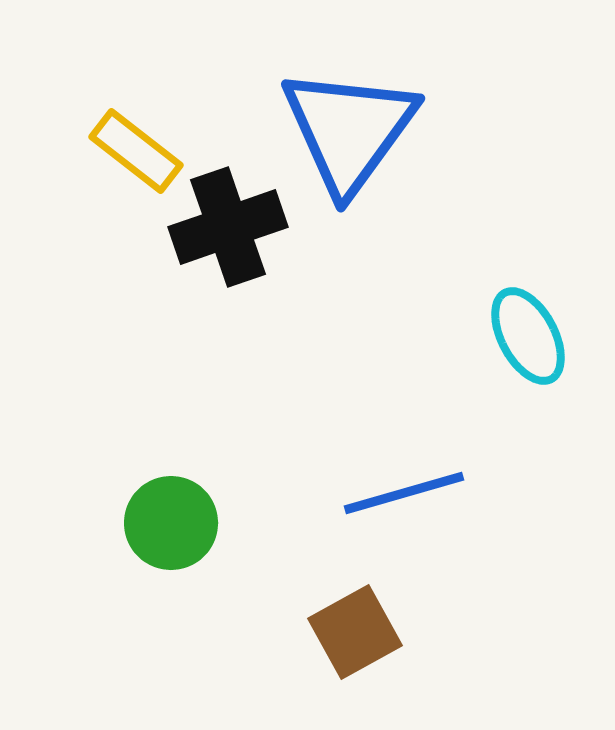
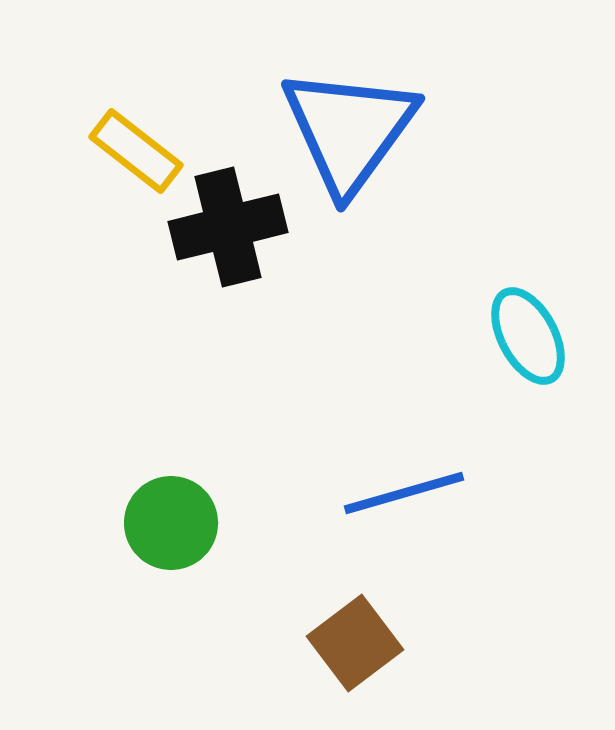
black cross: rotated 5 degrees clockwise
brown square: moved 11 px down; rotated 8 degrees counterclockwise
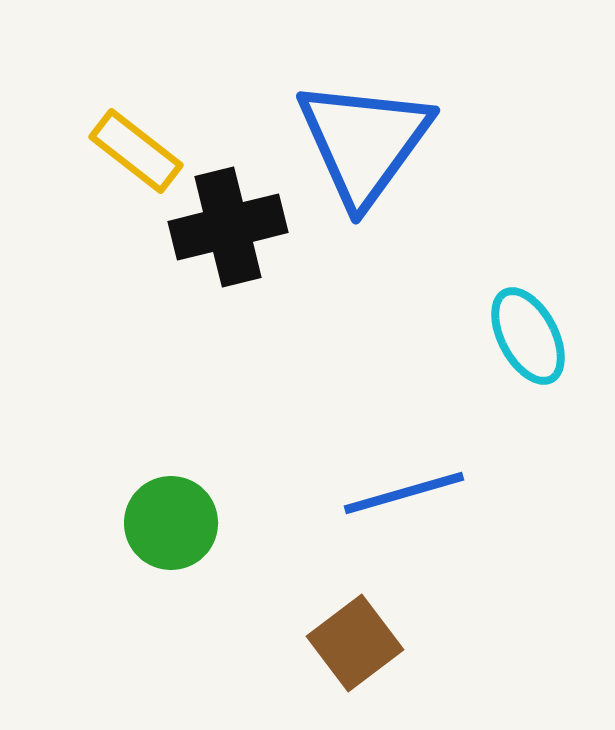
blue triangle: moved 15 px right, 12 px down
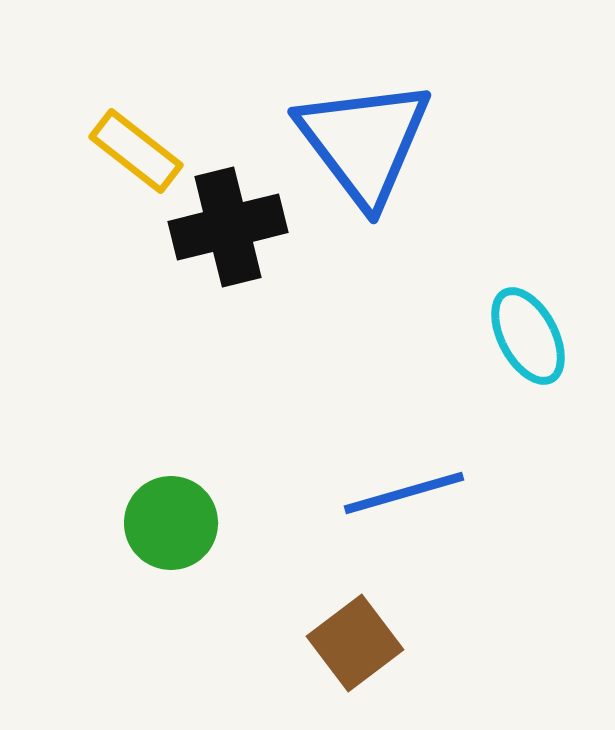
blue triangle: rotated 13 degrees counterclockwise
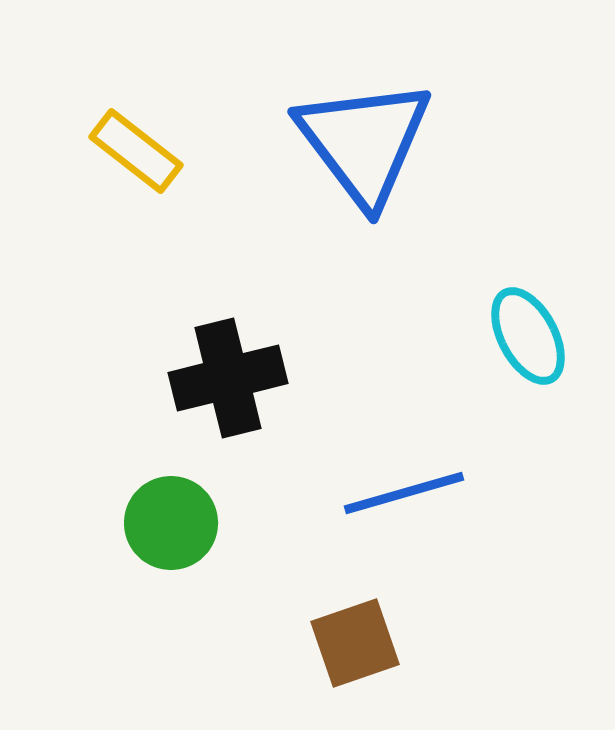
black cross: moved 151 px down
brown square: rotated 18 degrees clockwise
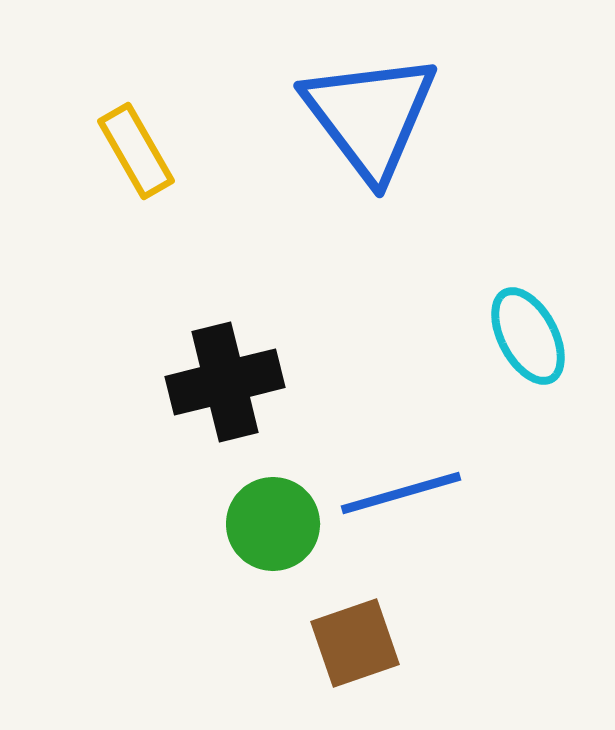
blue triangle: moved 6 px right, 26 px up
yellow rectangle: rotated 22 degrees clockwise
black cross: moved 3 px left, 4 px down
blue line: moved 3 px left
green circle: moved 102 px right, 1 px down
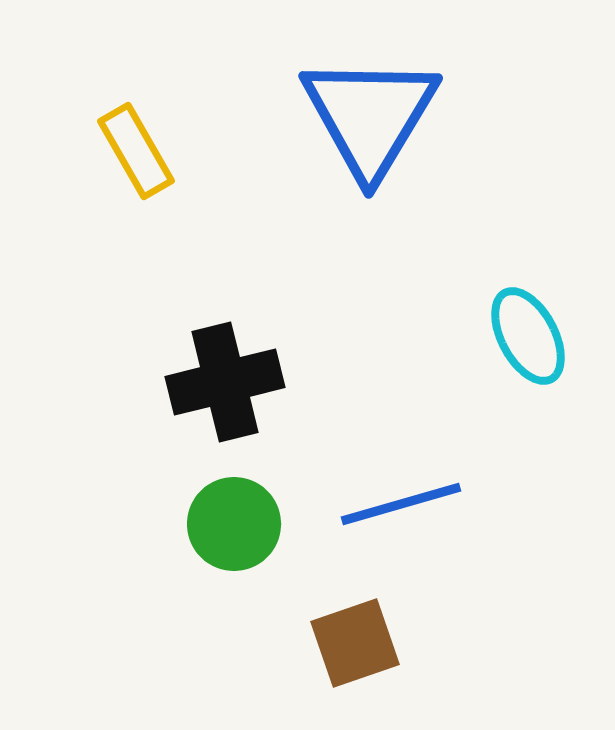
blue triangle: rotated 8 degrees clockwise
blue line: moved 11 px down
green circle: moved 39 px left
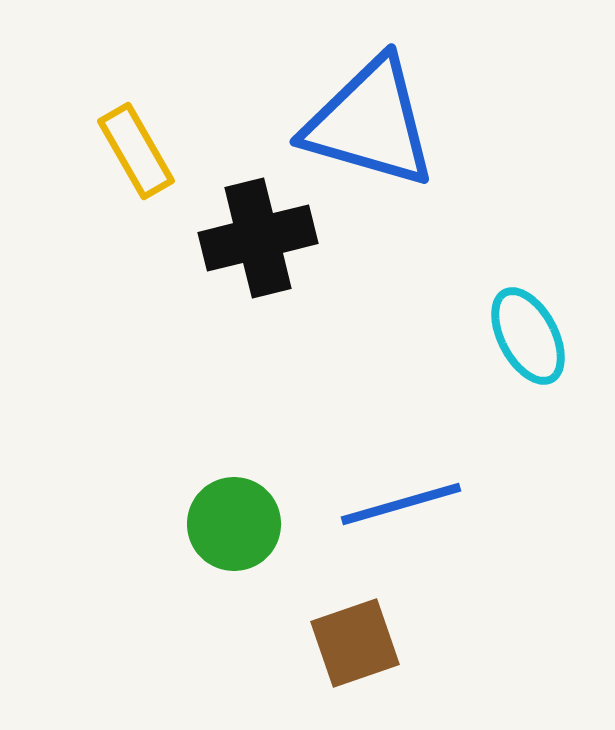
blue triangle: moved 7 px down; rotated 45 degrees counterclockwise
black cross: moved 33 px right, 144 px up
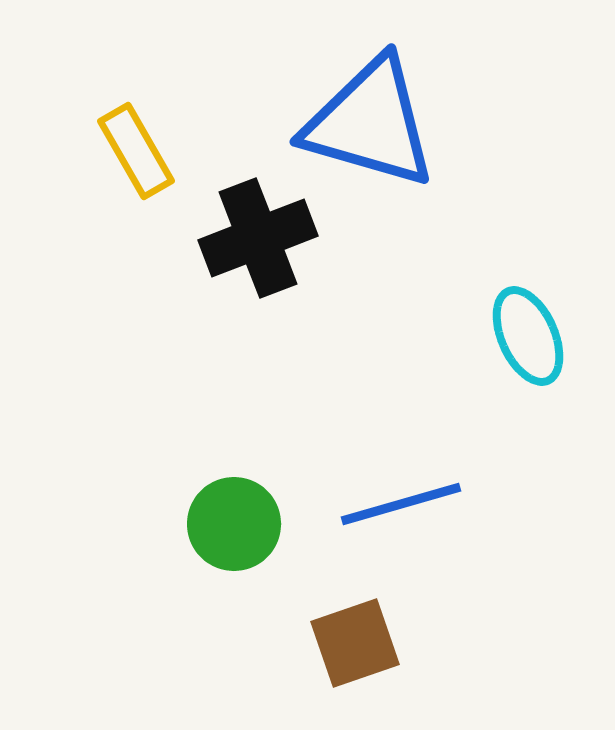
black cross: rotated 7 degrees counterclockwise
cyan ellipse: rotated 4 degrees clockwise
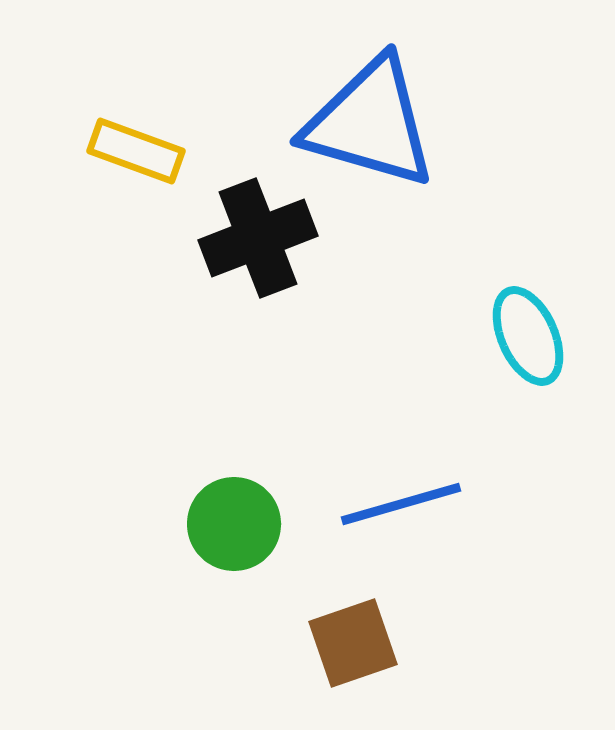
yellow rectangle: rotated 40 degrees counterclockwise
brown square: moved 2 px left
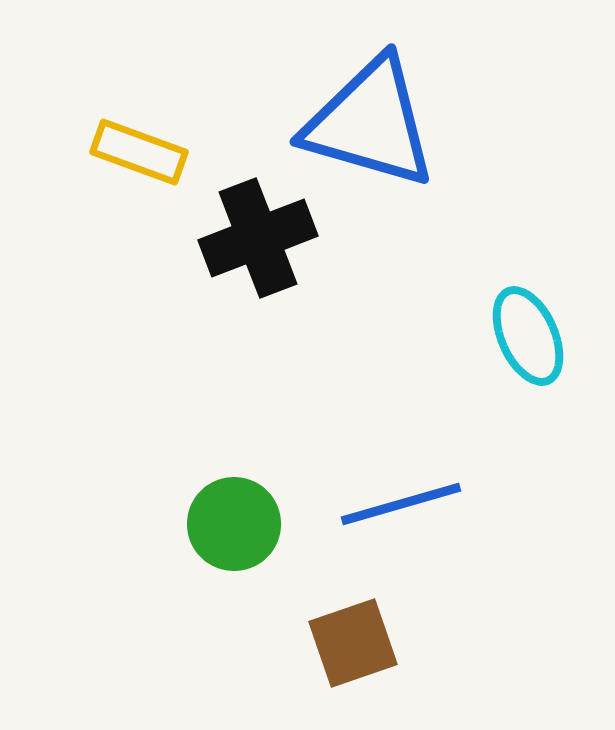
yellow rectangle: moved 3 px right, 1 px down
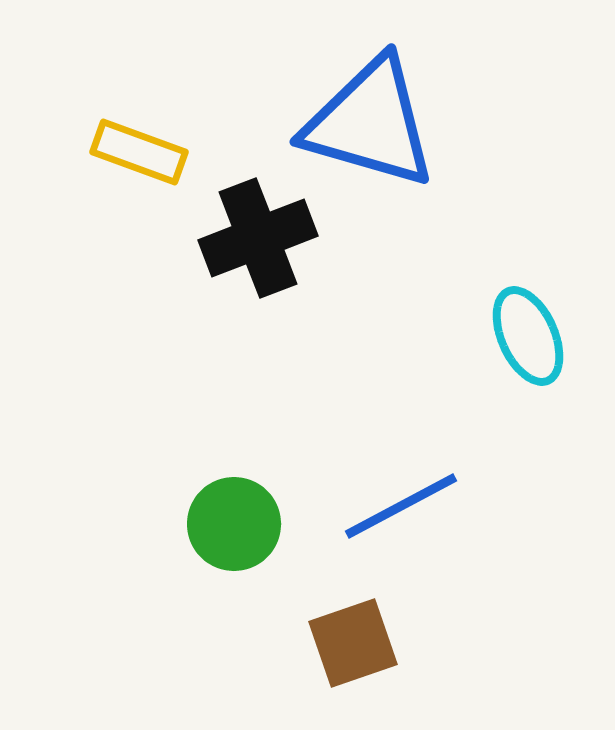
blue line: moved 2 px down; rotated 12 degrees counterclockwise
